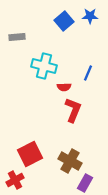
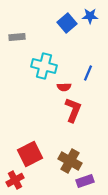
blue square: moved 3 px right, 2 px down
purple rectangle: moved 2 px up; rotated 42 degrees clockwise
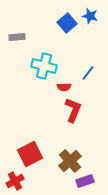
blue star: rotated 14 degrees clockwise
blue line: rotated 14 degrees clockwise
brown cross: rotated 20 degrees clockwise
red cross: moved 1 px down
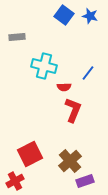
blue square: moved 3 px left, 8 px up; rotated 12 degrees counterclockwise
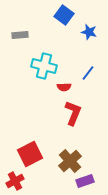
blue star: moved 1 px left, 16 px down
gray rectangle: moved 3 px right, 2 px up
red L-shape: moved 3 px down
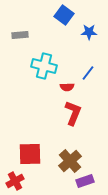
blue star: rotated 14 degrees counterclockwise
red semicircle: moved 3 px right
red square: rotated 25 degrees clockwise
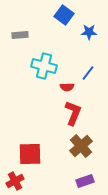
brown cross: moved 11 px right, 15 px up
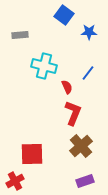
red semicircle: rotated 112 degrees counterclockwise
red square: moved 2 px right
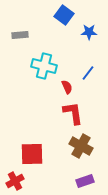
red L-shape: rotated 30 degrees counterclockwise
brown cross: rotated 20 degrees counterclockwise
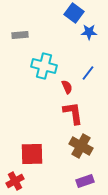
blue square: moved 10 px right, 2 px up
